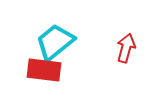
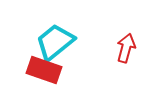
red rectangle: rotated 12 degrees clockwise
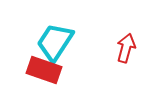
cyan trapezoid: rotated 18 degrees counterclockwise
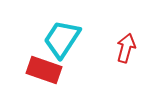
cyan trapezoid: moved 7 px right, 3 px up
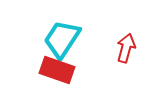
red rectangle: moved 13 px right
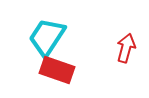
cyan trapezoid: moved 15 px left, 2 px up
